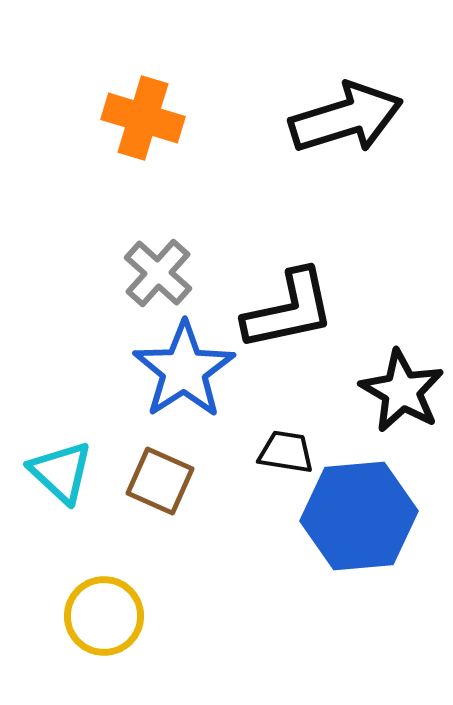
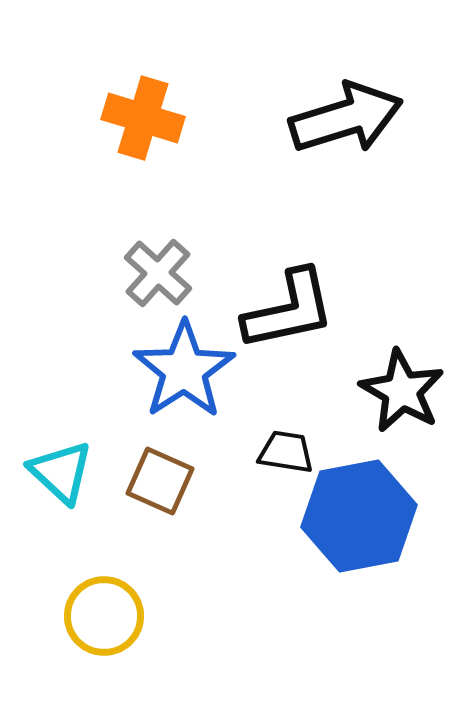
blue hexagon: rotated 6 degrees counterclockwise
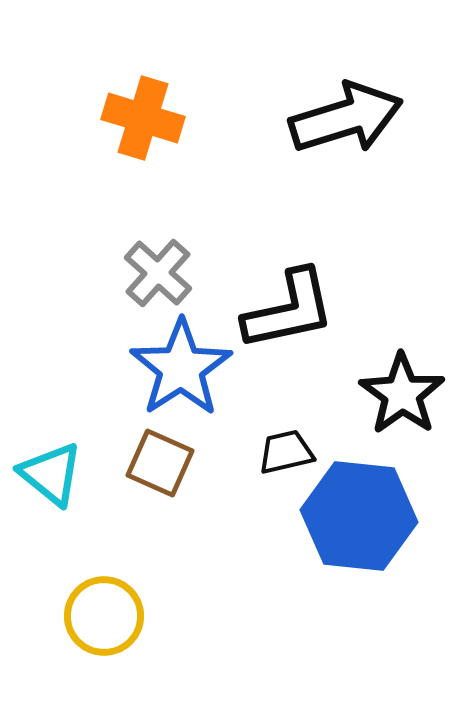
blue star: moved 3 px left, 2 px up
black star: moved 3 px down; rotated 6 degrees clockwise
black trapezoid: rotated 22 degrees counterclockwise
cyan triangle: moved 10 px left, 2 px down; rotated 4 degrees counterclockwise
brown square: moved 18 px up
blue hexagon: rotated 17 degrees clockwise
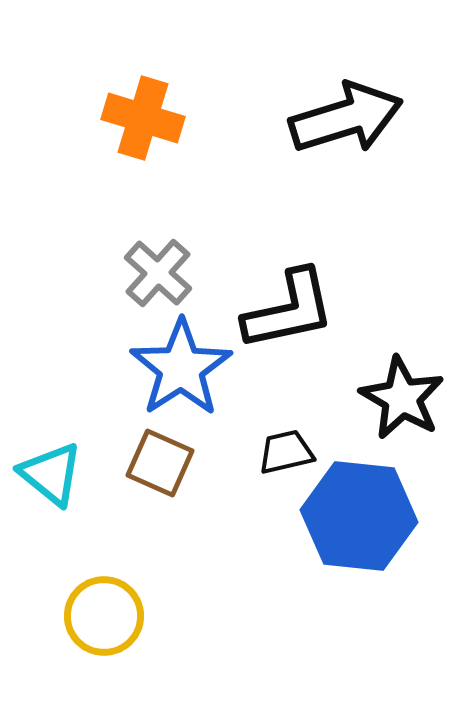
black star: moved 4 px down; rotated 6 degrees counterclockwise
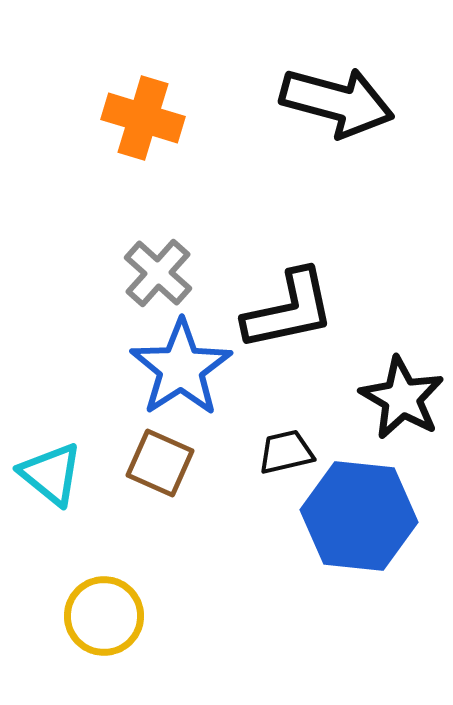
black arrow: moved 9 px left, 16 px up; rotated 32 degrees clockwise
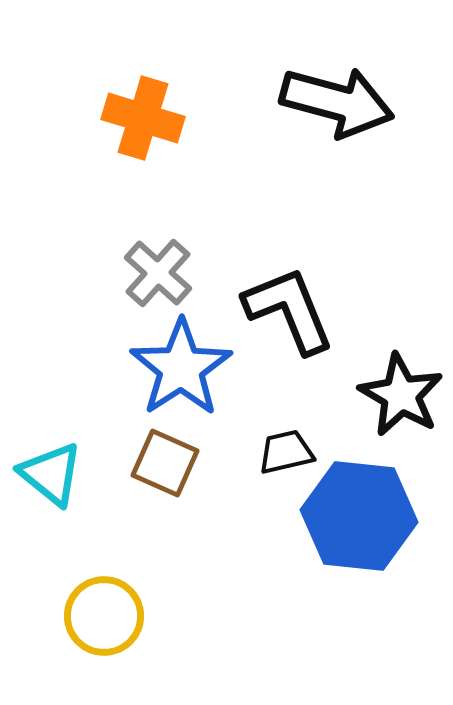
black L-shape: rotated 100 degrees counterclockwise
black star: moved 1 px left, 3 px up
brown square: moved 5 px right
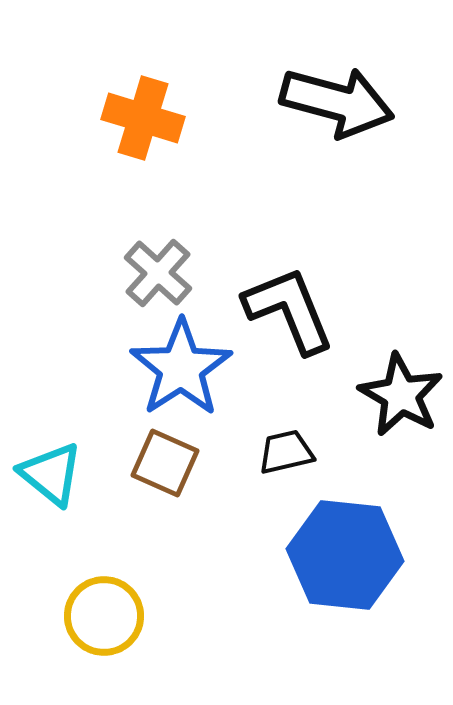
blue hexagon: moved 14 px left, 39 px down
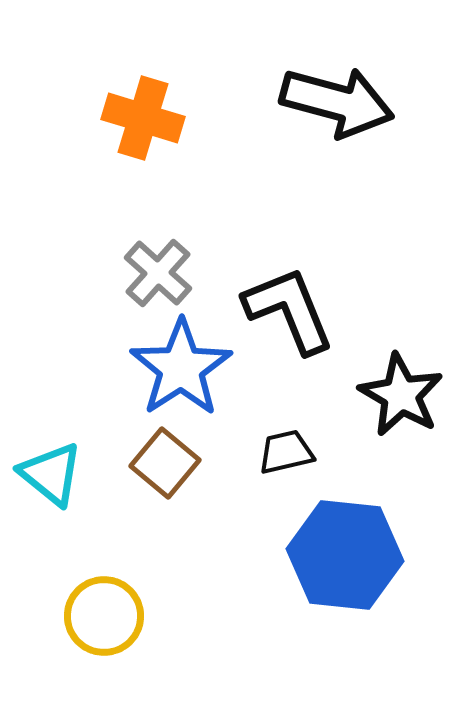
brown square: rotated 16 degrees clockwise
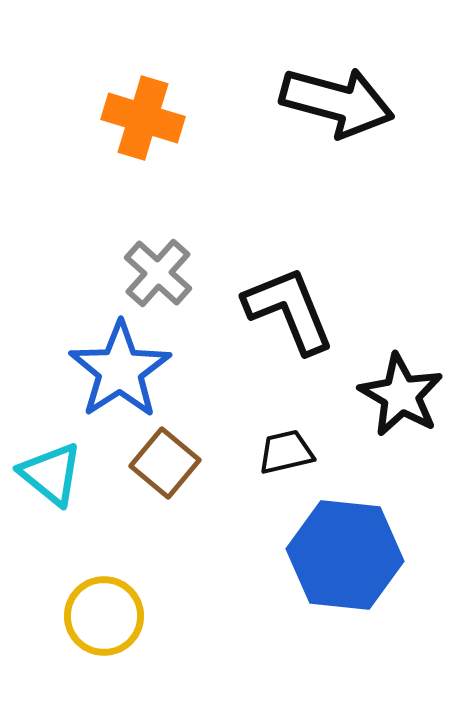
blue star: moved 61 px left, 2 px down
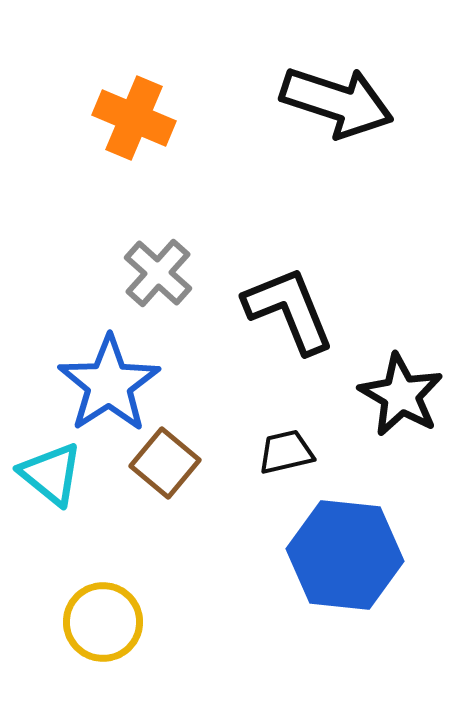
black arrow: rotated 3 degrees clockwise
orange cross: moved 9 px left; rotated 6 degrees clockwise
blue star: moved 11 px left, 14 px down
yellow circle: moved 1 px left, 6 px down
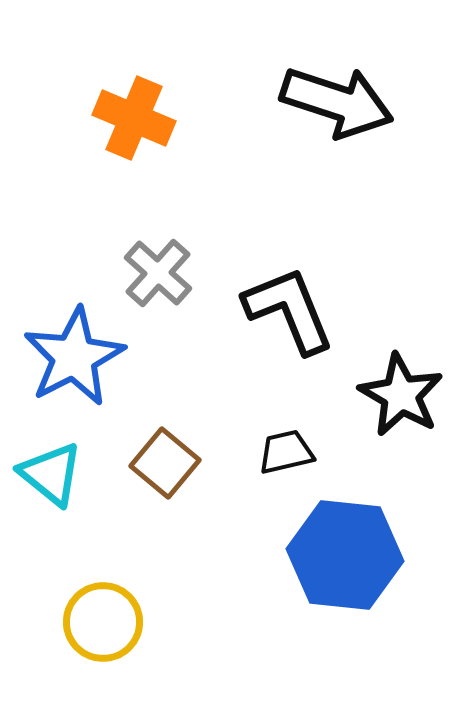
blue star: moved 35 px left, 27 px up; rotated 6 degrees clockwise
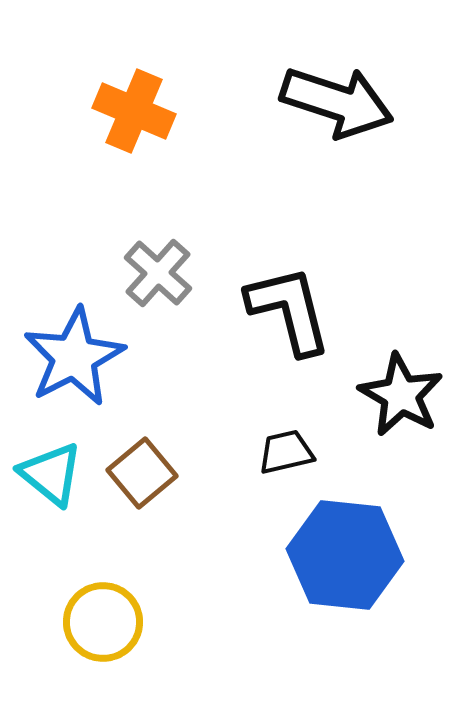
orange cross: moved 7 px up
black L-shape: rotated 8 degrees clockwise
brown square: moved 23 px left, 10 px down; rotated 10 degrees clockwise
